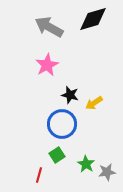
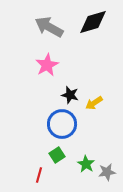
black diamond: moved 3 px down
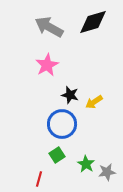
yellow arrow: moved 1 px up
red line: moved 4 px down
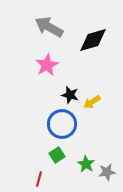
black diamond: moved 18 px down
yellow arrow: moved 2 px left
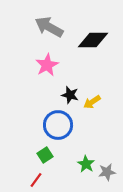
black diamond: rotated 16 degrees clockwise
blue circle: moved 4 px left, 1 px down
green square: moved 12 px left
red line: moved 3 px left, 1 px down; rotated 21 degrees clockwise
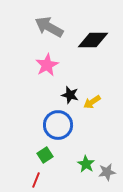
red line: rotated 14 degrees counterclockwise
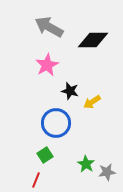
black star: moved 4 px up
blue circle: moved 2 px left, 2 px up
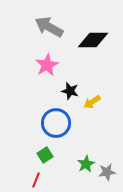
green star: rotated 12 degrees clockwise
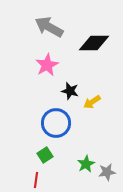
black diamond: moved 1 px right, 3 px down
red line: rotated 14 degrees counterclockwise
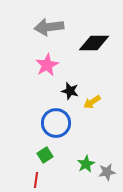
gray arrow: rotated 36 degrees counterclockwise
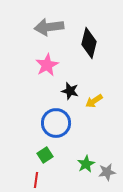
black diamond: moved 5 px left; rotated 76 degrees counterclockwise
yellow arrow: moved 2 px right, 1 px up
